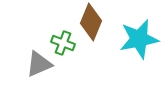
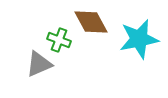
brown diamond: rotated 51 degrees counterclockwise
green cross: moved 4 px left, 3 px up
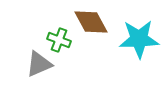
cyan star: rotated 9 degrees clockwise
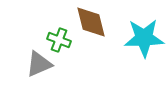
brown diamond: rotated 15 degrees clockwise
cyan star: moved 5 px right, 1 px up
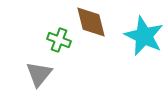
cyan star: moved 2 px up; rotated 27 degrees clockwise
gray triangle: moved 10 px down; rotated 28 degrees counterclockwise
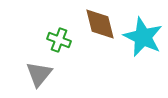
brown diamond: moved 9 px right, 2 px down
cyan star: moved 1 px left, 1 px down
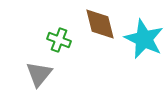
cyan star: moved 1 px right, 2 px down
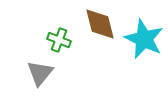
gray triangle: moved 1 px right, 1 px up
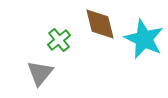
green cross: rotated 30 degrees clockwise
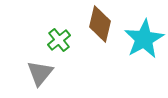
brown diamond: rotated 27 degrees clockwise
cyan star: rotated 18 degrees clockwise
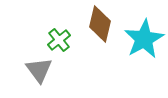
gray triangle: moved 1 px left, 3 px up; rotated 16 degrees counterclockwise
